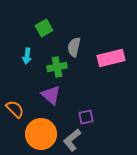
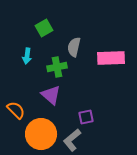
pink rectangle: rotated 12 degrees clockwise
orange semicircle: moved 1 px right, 1 px down
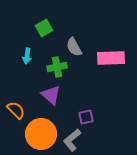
gray semicircle: rotated 42 degrees counterclockwise
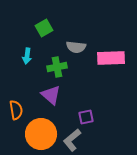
gray semicircle: moved 2 px right; rotated 54 degrees counterclockwise
orange semicircle: rotated 36 degrees clockwise
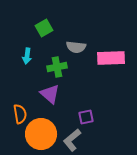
purple triangle: moved 1 px left, 1 px up
orange semicircle: moved 4 px right, 4 px down
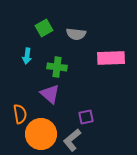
gray semicircle: moved 13 px up
green cross: rotated 18 degrees clockwise
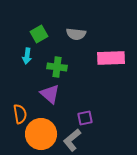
green square: moved 5 px left, 6 px down
purple square: moved 1 px left, 1 px down
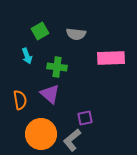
green square: moved 1 px right, 3 px up
cyan arrow: rotated 28 degrees counterclockwise
orange semicircle: moved 14 px up
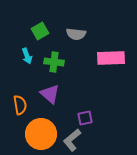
green cross: moved 3 px left, 5 px up
orange semicircle: moved 5 px down
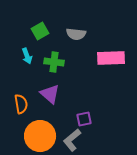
orange semicircle: moved 1 px right, 1 px up
purple square: moved 1 px left, 1 px down
orange circle: moved 1 px left, 2 px down
